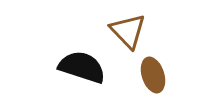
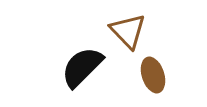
black semicircle: rotated 63 degrees counterclockwise
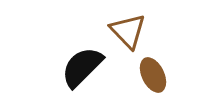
brown ellipse: rotated 8 degrees counterclockwise
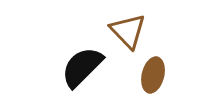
brown ellipse: rotated 40 degrees clockwise
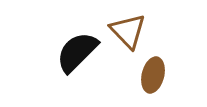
black semicircle: moved 5 px left, 15 px up
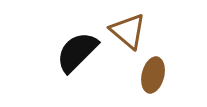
brown triangle: rotated 6 degrees counterclockwise
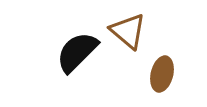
brown ellipse: moved 9 px right, 1 px up
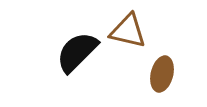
brown triangle: rotated 27 degrees counterclockwise
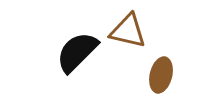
brown ellipse: moved 1 px left, 1 px down
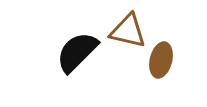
brown ellipse: moved 15 px up
